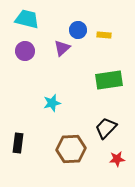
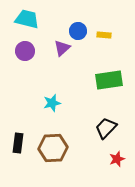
blue circle: moved 1 px down
brown hexagon: moved 18 px left, 1 px up
red star: rotated 14 degrees counterclockwise
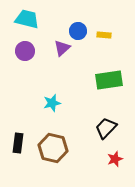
brown hexagon: rotated 16 degrees clockwise
red star: moved 2 px left
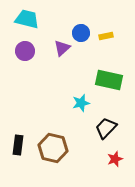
blue circle: moved 3 px right, 2 px down
yellow rectangle: moved 2 px right, 1 px down; rotated 16 degrees counterclockwise
green rectangle: rotated 20 degrees clockwise
cyan star: moved 29 px right
black rectangle: moved 2 px down
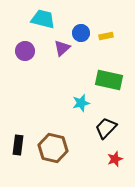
cyan trapezoid: moved 16 px right
